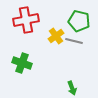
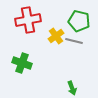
red cross: moved 2 px right
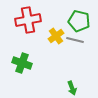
gray line: moved 1 px right, 1 px up
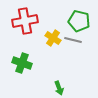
red cross: moved 3 px left, 1 px down
yellow cross: moved 3 px left, 2 px down; rotated 21 degrees counterclockwise
gray line: moved 2 px left
green arrow: moved 13 px left
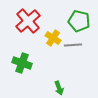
red cross: moved 3 px right; rotated 30 degrees counterclockwise
gray line: moved 5 px down; rotated 18 degrees counterclockwise
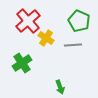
green pentagon: rotated 10 degrees clockwise
yellow cross: moved 7 px left
green cross: rotated 36 degrees clockwise
green arrow: moved 1 px right, 1 px up
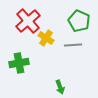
green cross: moved 3 px left; rotated 24 degrees clockwise
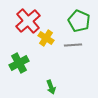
green cross: rotated 18 degrees counterclockwise
green arrow: moved 9 px left
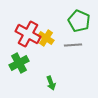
red cross: moved 13 px down; rotated 20 degrees counterclockwise
green arrow: moved 4 px up
